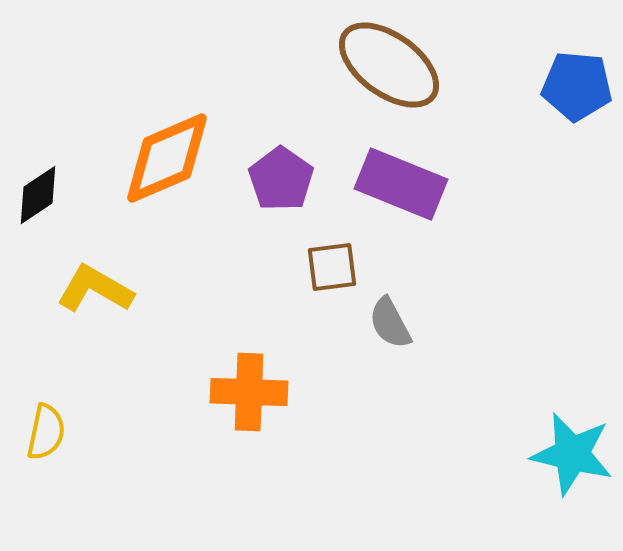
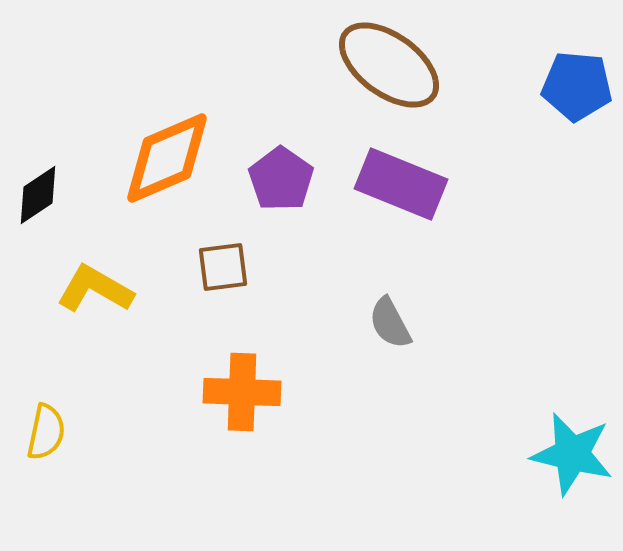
brown square: moved 109 px left
orange cross: moved 7 px left
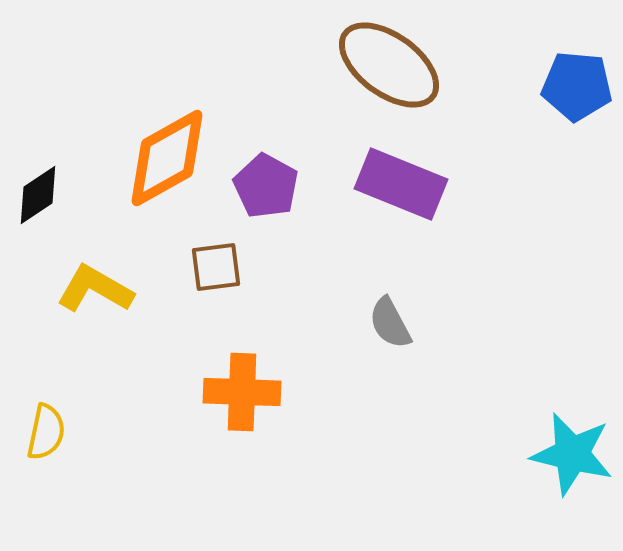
orange diamond: rotated 6 degrees counterclockwise
purple pentagon: moved 15 px left, 7 px down; rotated 6 degrees counterclockwise
brown square: moved 7 px left
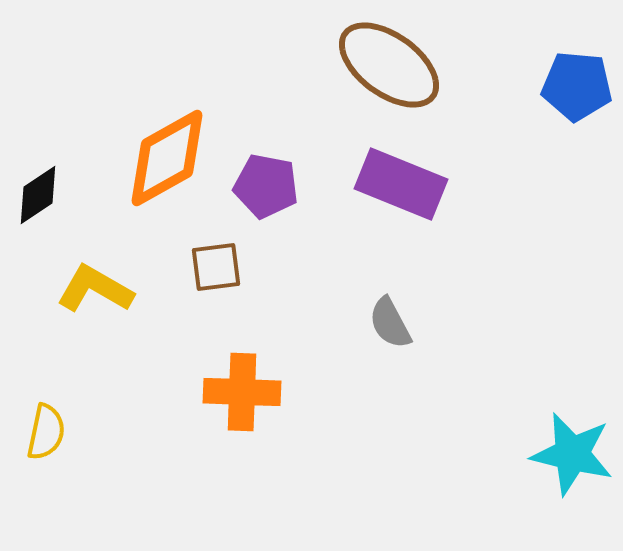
purple pentagon: rotated 18 degrees counterclockwise
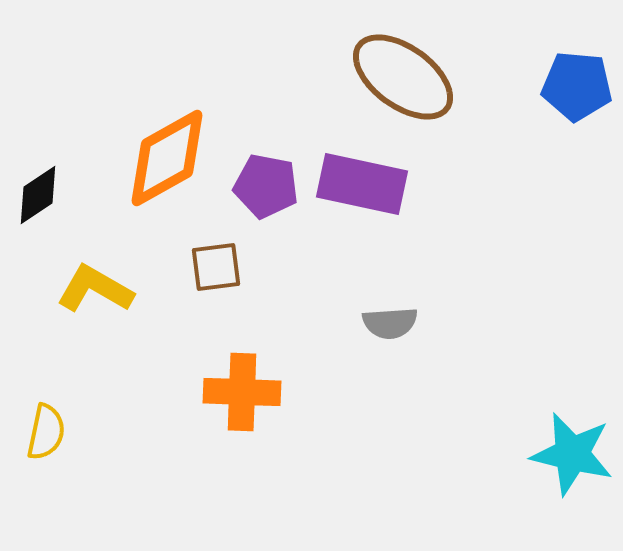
brown ellipse: moved 14 px right, 12 px down
purple rectangle: moved 39 px left; rotated 10 degrees counterclockwise
gray semicircle: rotated 66 degrees counterclockwise
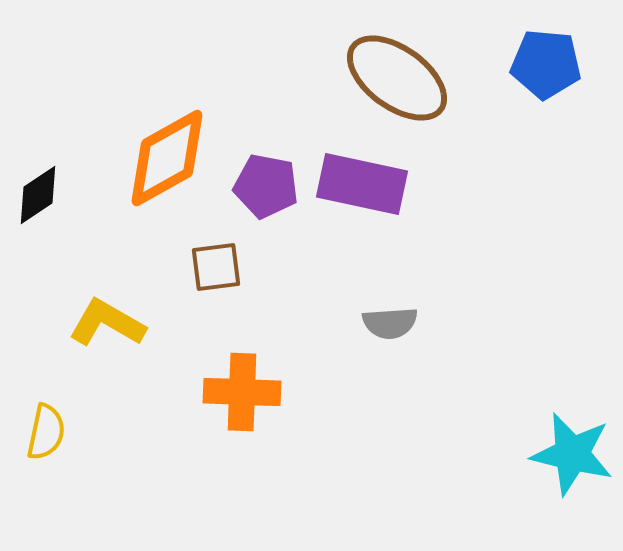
brown ellipse: moved 6 px left, 1 px down
blue pentagon: moved 31 px left, 22 px up
yellow L-shape: moved 12 px right, 34 px down
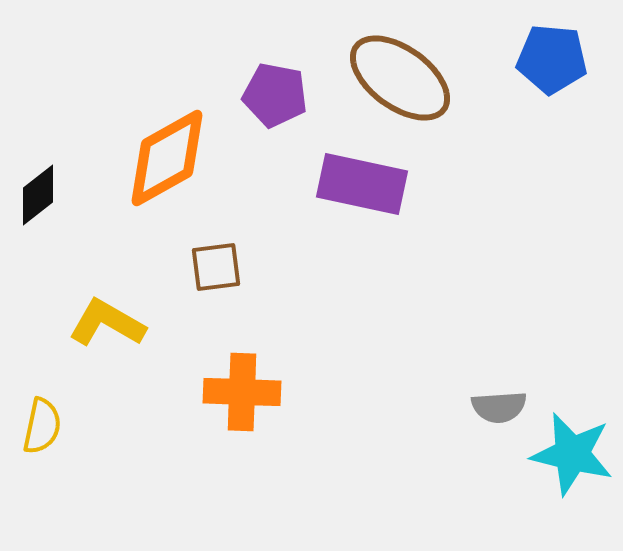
blue pentagon: moved 6 px right, 5 px up
brown ellipse: moved 3 px right
purple pentagon: moved 9 px right, 91 px up
black diamond: rotated 4 degrees counterclockwise
gray semicircle: moved 109 px right, 84 px down
yellow semicircle: moved 4 px left, 6 px up
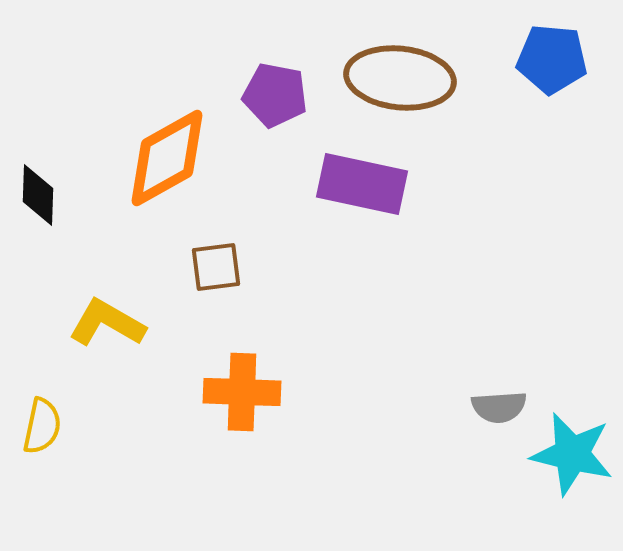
brown ellipse: rotated 30 degrees counterclockwise
black diamond: rotated 50 degrees counterclockwise
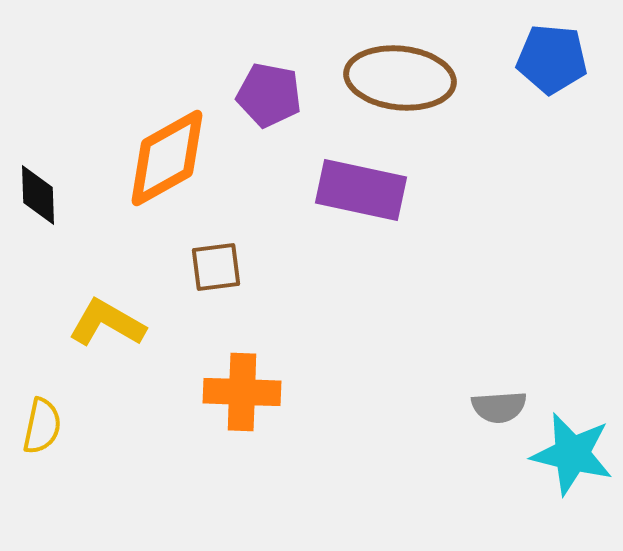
purple pentagon: moved 6 px left
purple rectangle: moved 1 px left, 6 px down
black diamond: rotated 4 degrees counterclockwise
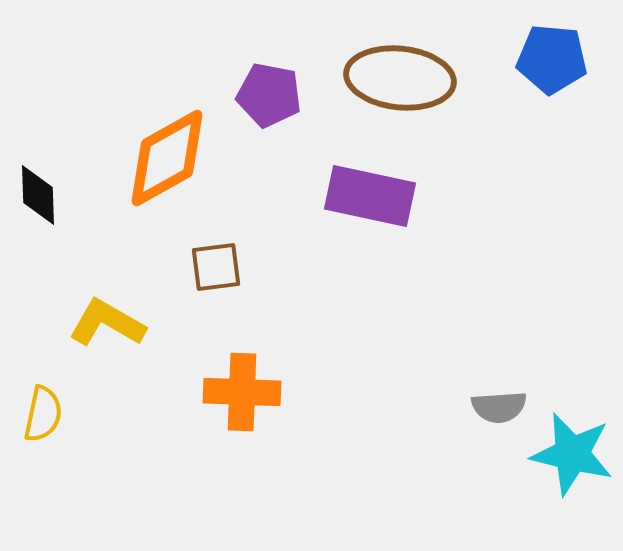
purple rectangle: moved 9 px right, 6 px down
yellow semicircle: moved 1 px right, 12 px up
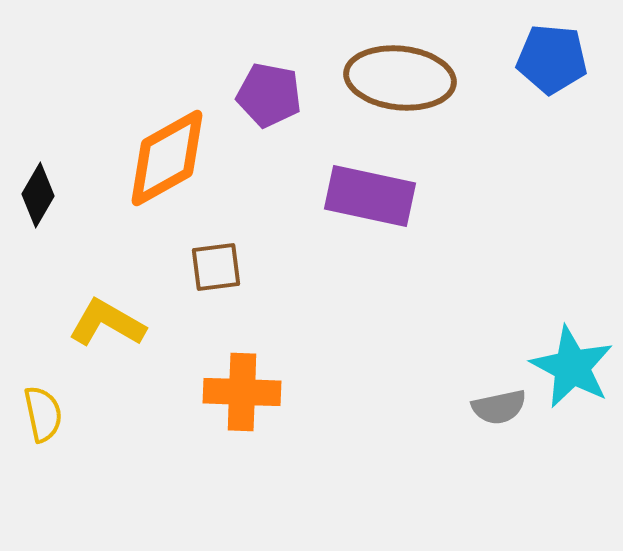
black diamond: rotated 32 degrees clockwise
gray semicircle: rotated 8 degrees counterclockwise
yellow semicircle: rotated 24 degrees counterclockwise
cyan star: moved 87 px up; rotated 14 degrees clockwise
